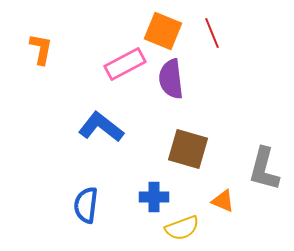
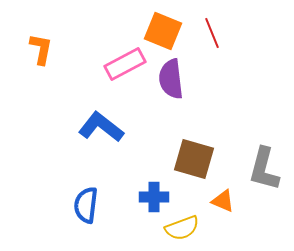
brown square: moved 6 px right, 10 px down
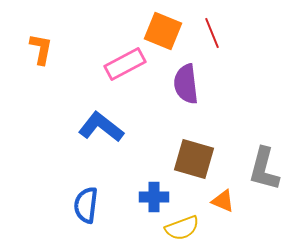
purple semicircle: moved 15 px right, 5 px down
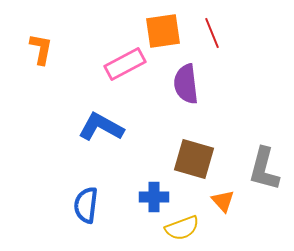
orange square: rotated 30 degrees counterclockwise
blue L-shape: rotated 9 degrees counterclockwise
orange triangle: rotated 25 degrees clockwise
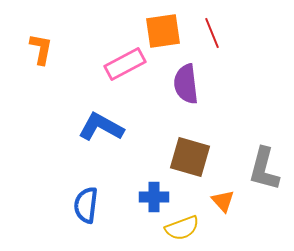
brown square: moved 4 px left, 2 px up
